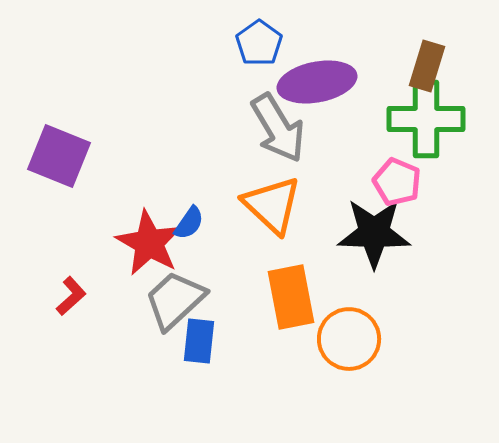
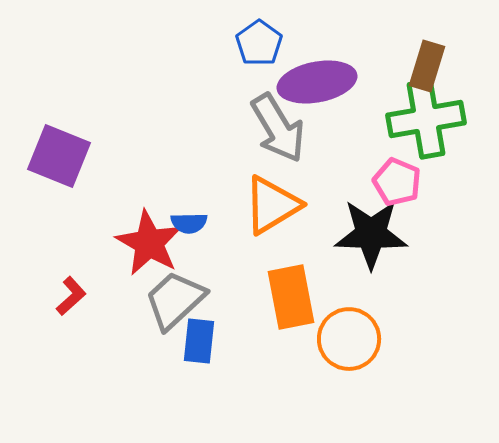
green cross: rotated 10 degrees counterclockwise
orange triangle: rotated 46 degrees clockwise
blue semicircle: rotated 54 degrees clockwise
black star: moved 3 px left, 1 px down
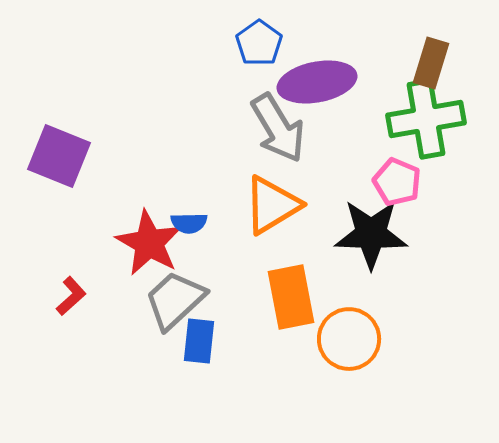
brown rectangle: moved 4 px right, 3 px up
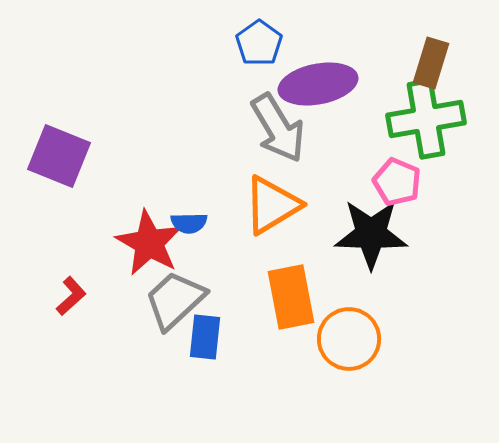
purple ellipse: moved 1 px right, 2 px down
blue rectangle: moved 6 px right, 4 px up
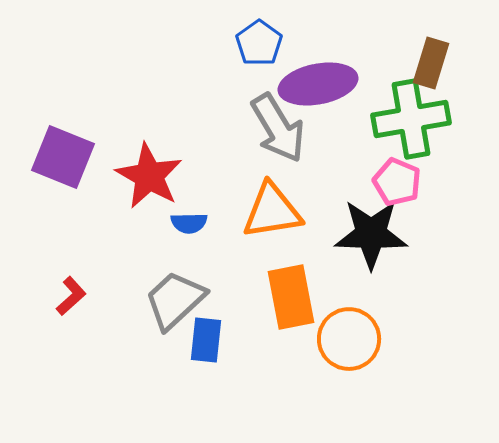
green cross: moved 15 px left
purple square: moved 4 px right, 1 px down
orange triangle: moved 6 px down; rotated 22 degrees clockwise
red star: moved 67 px up
blue rectangle: moved 1 px right, 3 px down
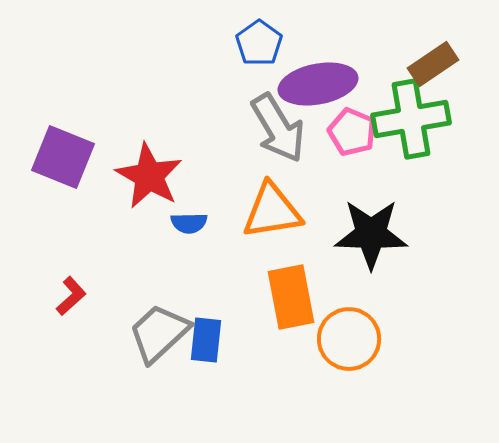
brown rectangle: moved 2 px right, 1 px down; rotated 39 degrees clockwise
pink pentagon: moved 45 px left, 50 px up
gray trapezoid: moved 16 px left, 33 px down
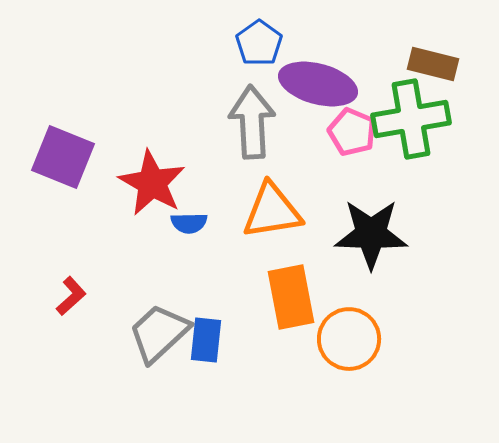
brown rectangle: rotated 48 degrees clockwise
purple ellipse: rotated 26 degrees clockwise
gray arrow: moved 26 px left, 6 px up; rotated 152 degrees counterclockwise
red star: moved 3 px right, 7 px down
